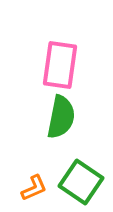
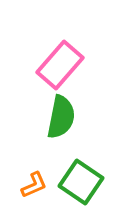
pink rectangle: rotated 33 degrees clockwise
orange L-shape: moved 3 px up
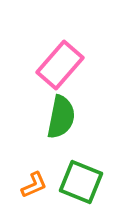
green square: rotated 12 degrees counterclockwise
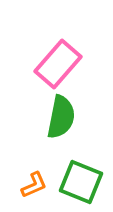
pink rectangle: moved 2 px left, 1 px up
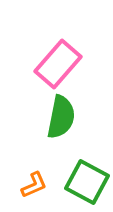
green square: moved 6 px right; rotated 6 degrees clockwise
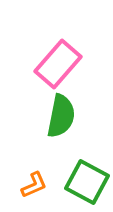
green semicircle: moved 1 px up
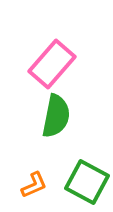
pink rectangle: moved 6 px left
green semicircle: moved 5 px left
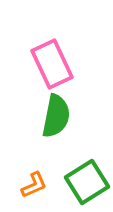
pink rectangle: rotated 66 degrees counterclockwise
green square: rotated 30 degrees clockwise
